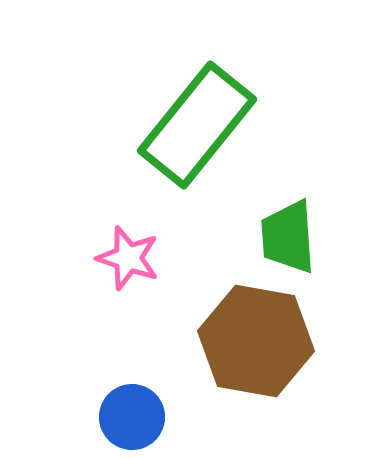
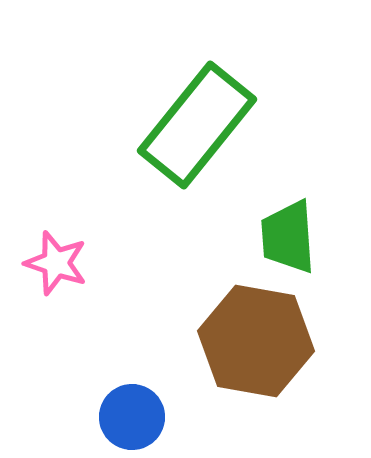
pink star: moved 72 px left, 5 px down
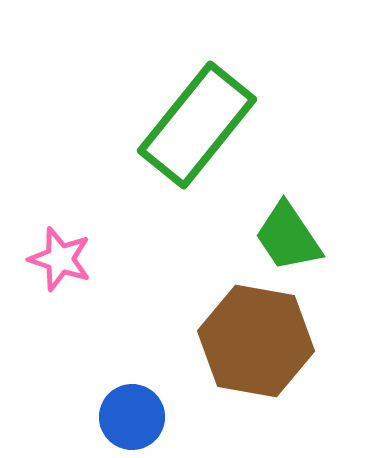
green trapezoid: rotated 30 degrees counterclockwise
pink star: moved 4 px right, 4 px up
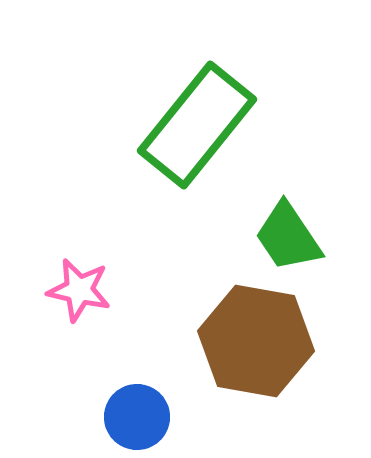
pink star: moved 19 px right, 31 px down; rotated 6 degrees counterclockwise
blue circle: moved 5 px right
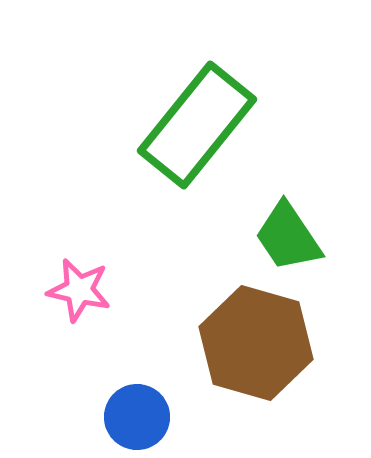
brown hexagon: moved 2 px down; rotated 6 degrees clockwise
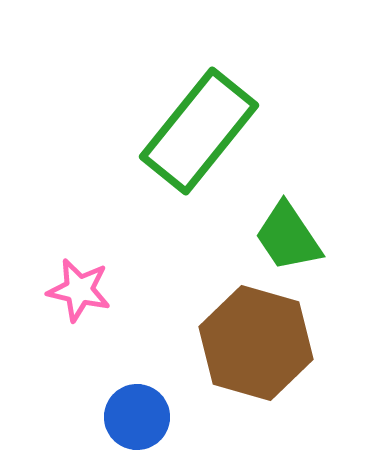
green rectangle: moved 2 px right, 6 px down
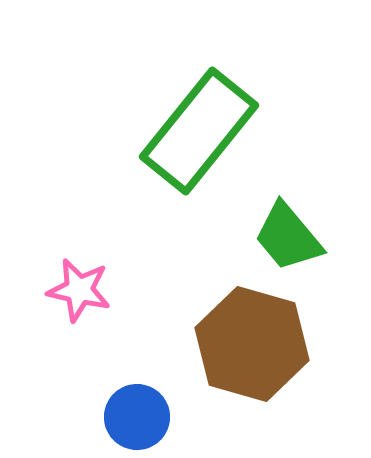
green trapezoid: rotated 6 degrees counterclockwise
brown hexagon: moved 4 px left, 1 px down
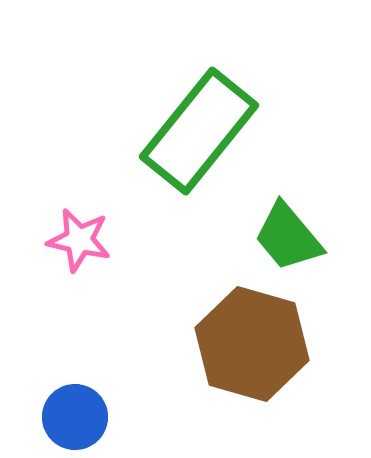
pink star: moved 50 px up
blue circle: moved 62 px left
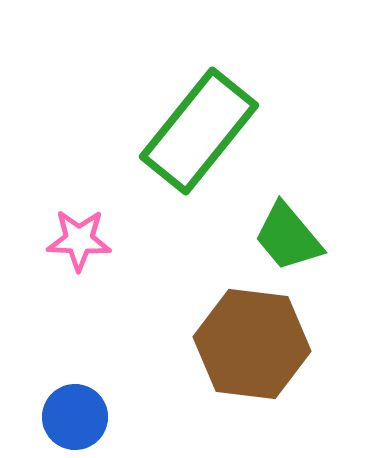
pink star: rotated 10 degrees counterclockwise
brown hexagon: rotated 9 degrees counterclockwise
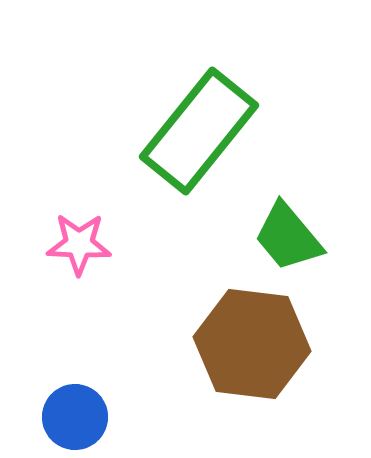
pink star: moved 4 px down
